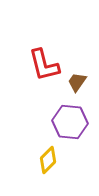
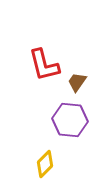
purple hexagon: moved 2 px up
yellow diamond: moved 3 px left, 4 px down
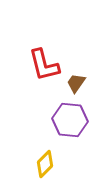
brown trapezoid: moved 1 px left, 1 px down
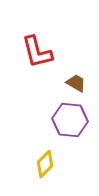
red L-shape: moved 7 px left, 13 px up
brown trapezoid: rotated 85 degrees clockwise
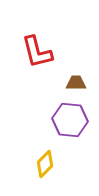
brown trapezoid: rotated 30 degrees counterclockwise
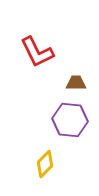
red L-shape: rotated 12 degrees counterclockwise
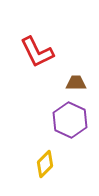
purple hexagon: rotated 20 degrees clockwise
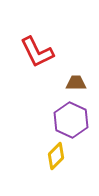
purple hexagon: moved 1 px right
yellow diamond: moved 11 px right, 8 px up
